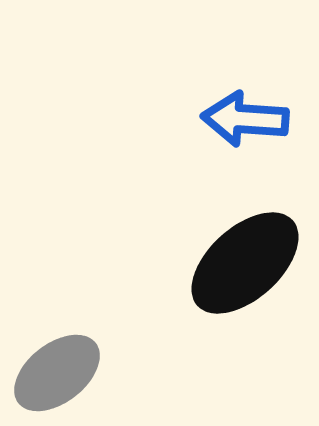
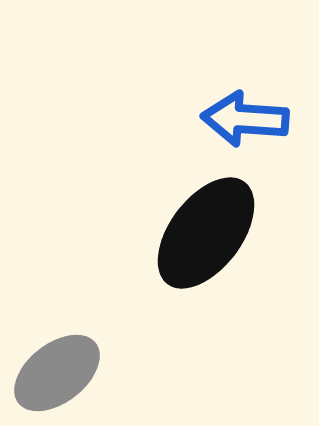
black ellipse: moved 39 px left, 30 px up; rotated 11 degrees counterclockwise
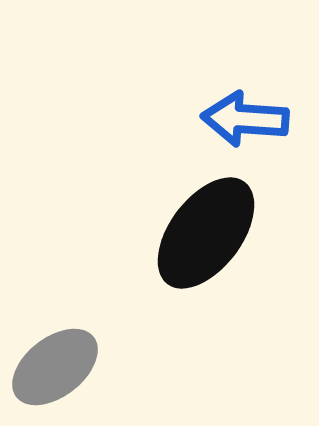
gray ellipse: moved 2 px left, 6 px up
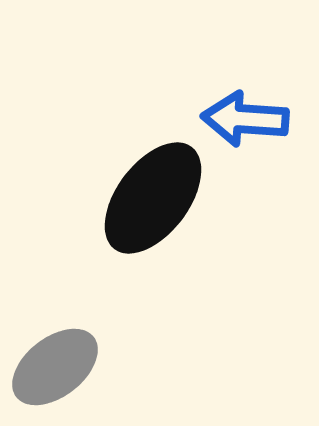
black ellipse: moved 53 px left, 35 px up
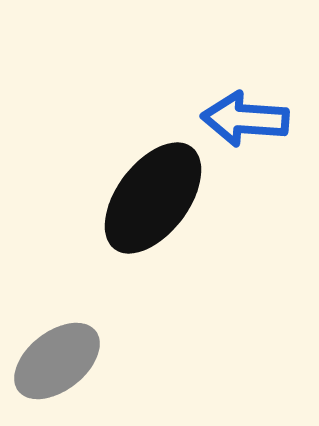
gray ellipse: moved 2 px right, 6 px up
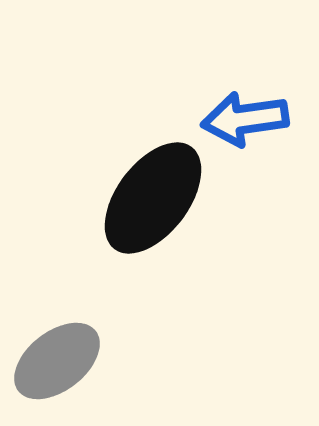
blue arrow: rotated 12 degrees counterclockwise
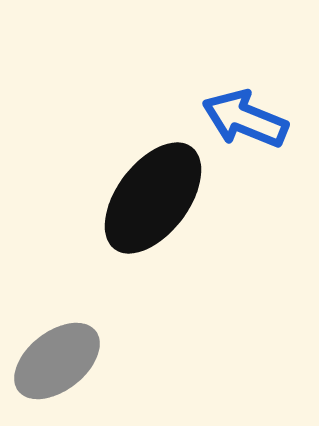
blue arrow: rotated 30 degrees clockwise
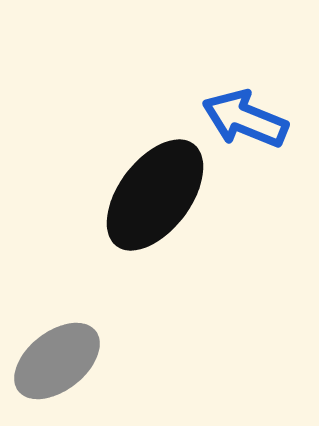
black ellipse: moved 2 px right, 3 px up
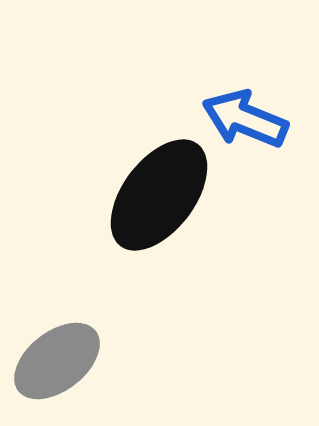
black ellipse: moved 4 px right
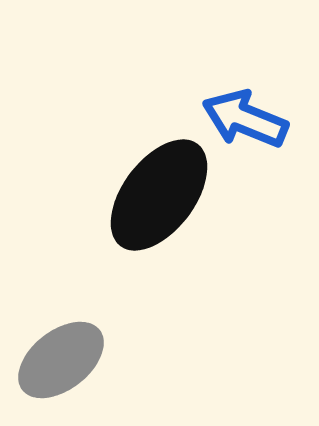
gray ellipse: moved 4 px right, 1 px up
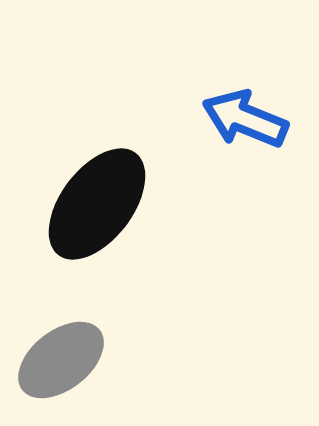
black ellipse: moved 62 px left, 9 px down
